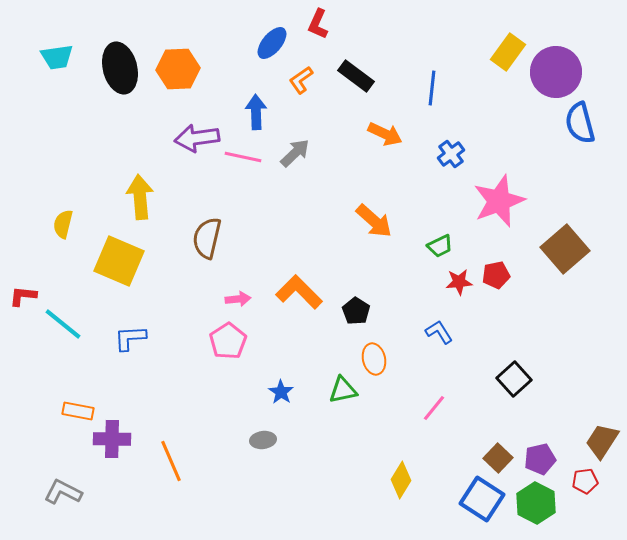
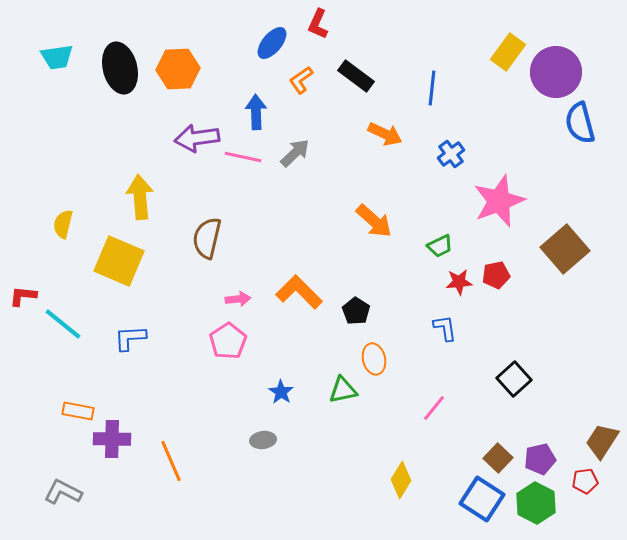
blue L-shape at (439, 332): moved 6 px right, 4 px up; rotated 24 degrees clockwise
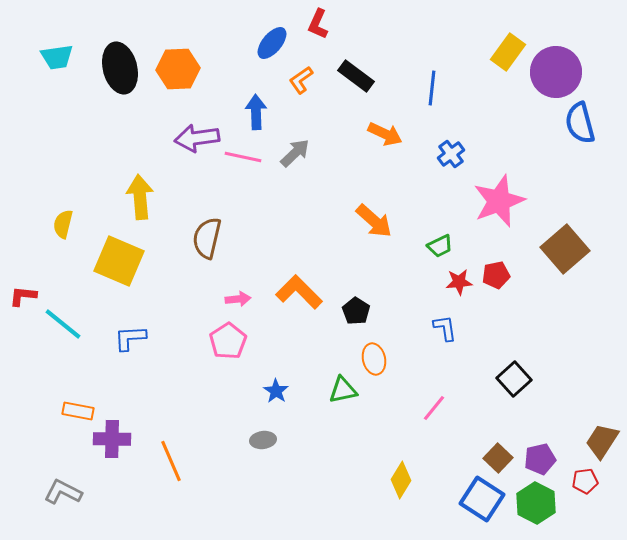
blue star at (281, 392): moved 5 px left, 1 px up
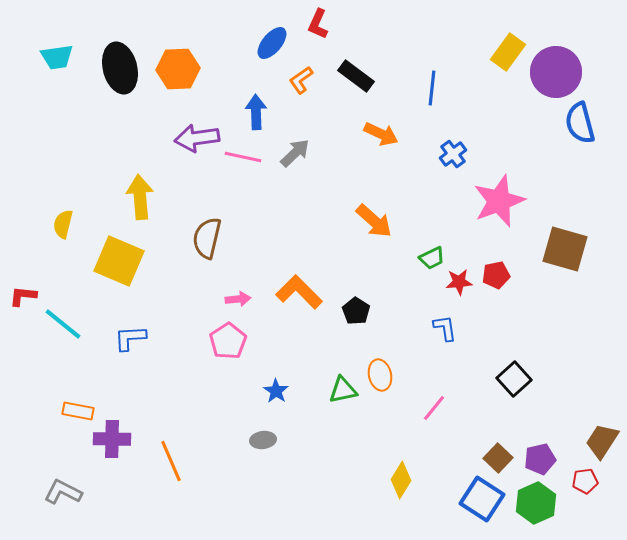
orange arrow at (385, 134): moved 4 px left
blue cross at (451, 154): moved 2 px right
green trapezoid at (440, 246): moved 8 px left, 12 px down
brown square at (565, 249): rotated 33 degrees counterclockwise
orange ellipse at (374, 359): moved 6 px right, 16 px down
green hexagon at (536, 503): rotated 9 degrees clockwise
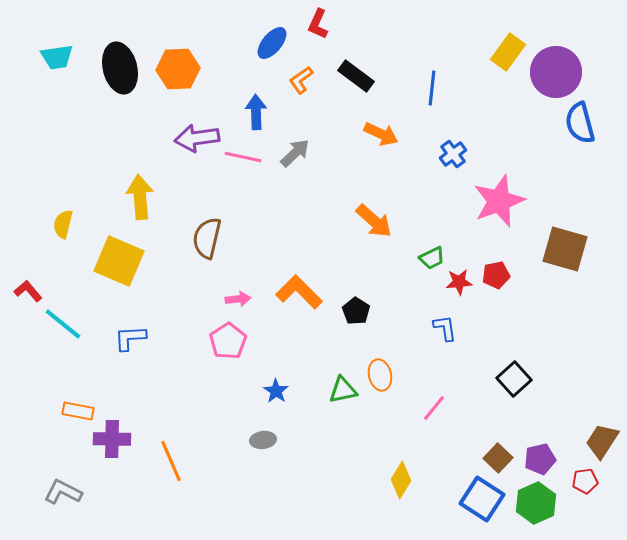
red L-shape at (23, 296): moved 5 px right, 5 px up; rotated 44 degrees clockwise
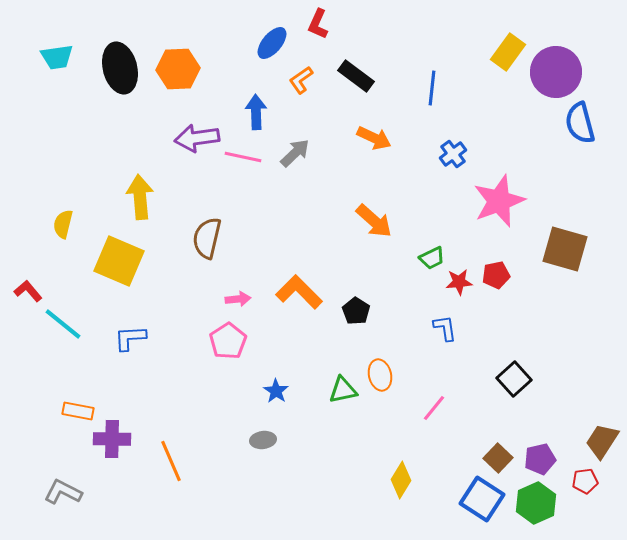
orange arrow at (381, 134): moved 7 px left, 4 px down
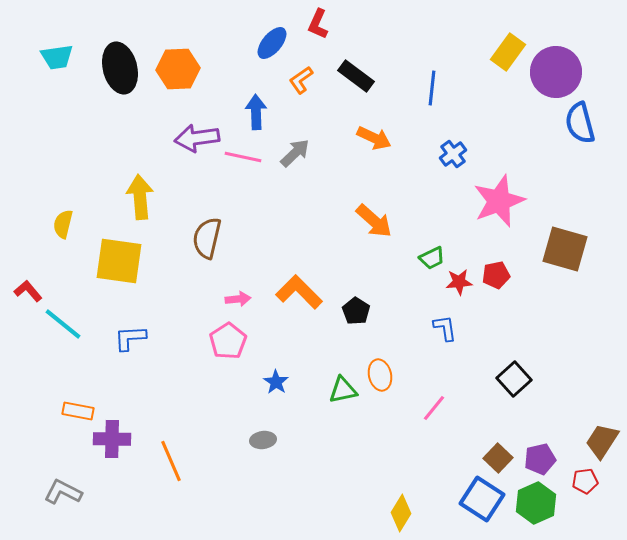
yellow square at (119, 261): rotated 15 degrees counterclockwise
blue star at (276, 391): moved 9 px up
yellow diamond at (401, 480): moved 33 px down
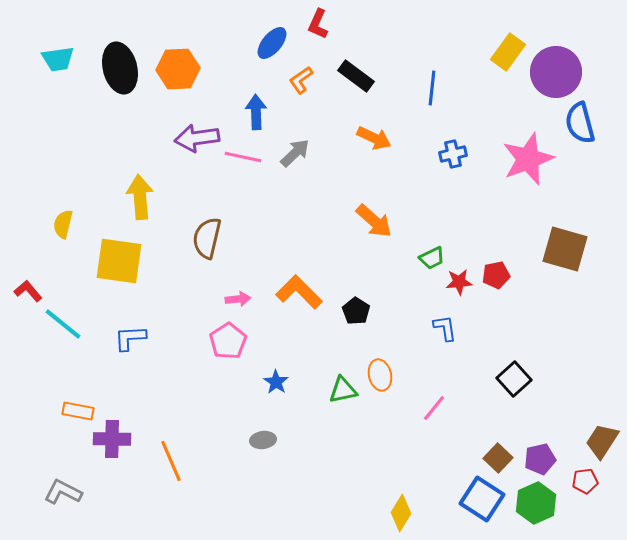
cyan trapezoid at (57, 57): moved 1 px right, 2 px down
blue cross at (453, 154): rotated 24 degrees clockwise
pink star at (499, 201): moved 29 px right, 42 px up
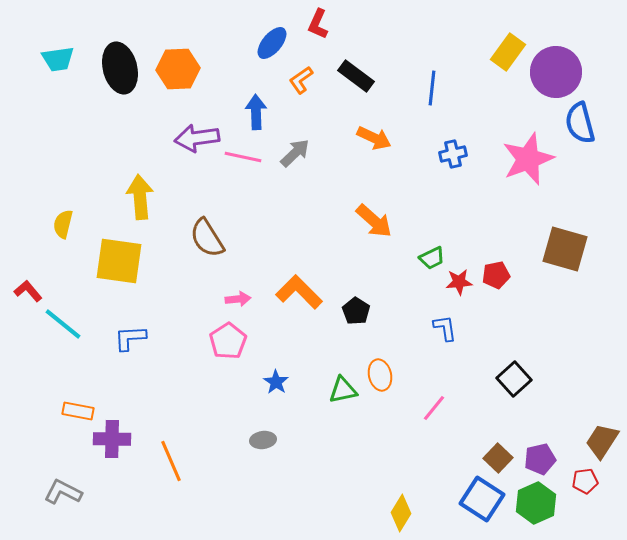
brown semicircle at (207, 238): rotated 45 degrees counterclockwise
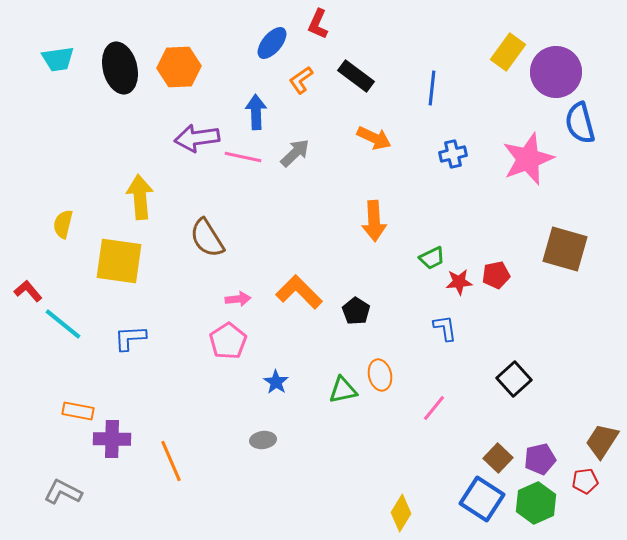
orange hexagon at (178, 69): moved 1 px right, 2 px up
orange arrow at (374, 221): rotated 45 degrees clockwise
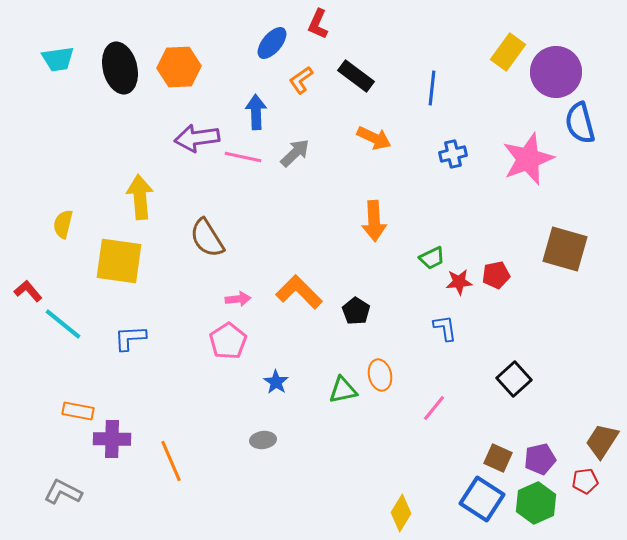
brown square at (498, 458): rotated 20 degrees counterclockwise
